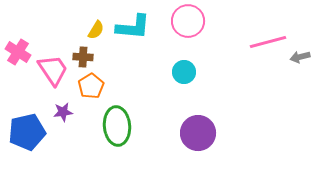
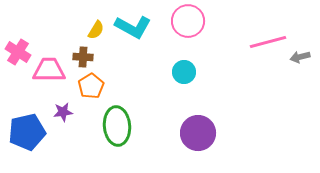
cyan L-shape: rotated 24 degrees clockwise
pink trapezoid: moved 4 px left; rotated 56 degrees counterclockwise
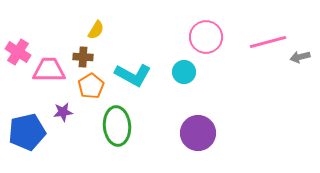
pink circle: moved 18 px right, 16 px down
cyan L-shape: moved 48 px down
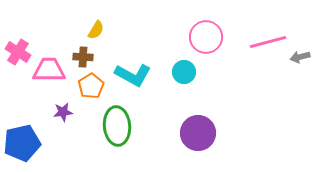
blue pentagon: moved 5 px left, 11 px down
